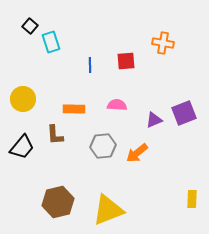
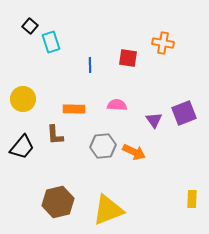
red square: moved 2 px right, 3 px up; rotated 12 degrees clockwise
purple triangle: rotated 42 degrees counterclockwise
orange arrow: moved 3 px left, 1 px up; rotated 115 degrees counterclockwise
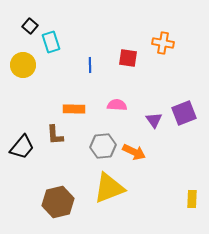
yellow circle: moved 34 px up
yellow triangle: moved 1 px right, 22 px up
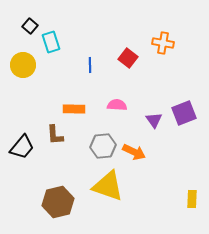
red square: rotated 30 degrees clockwise
yellow triangle: moved 1 px left, 2 px up; rotated 40 degrees clockwise
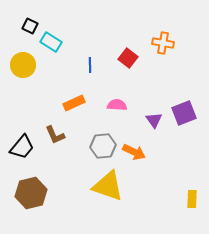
black square: rotated 14 degrees counterclockwise
cyan rectangle: rotated 40 degrees counterclockwise
orange rectangle: moved 6 px up; rotated 25 degrees counterclockwise
brown L-shape: rotated 20 degrees counterclockwise
brown hexagon: moved 27 px left, 9 px up
